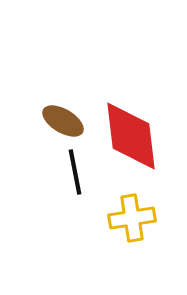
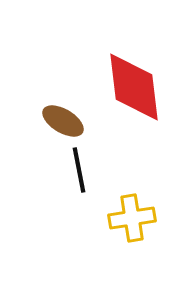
red diamond: moved 3 px right, 49 px up
black line: moved 4 px right, 2 px up
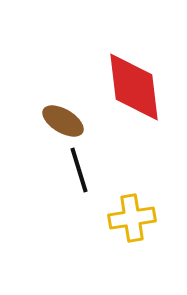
black line: rotated 6 degrees counterclockwise
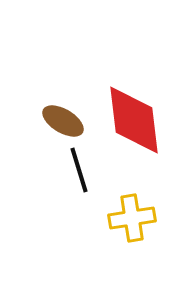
red diamond: moved 33 px down
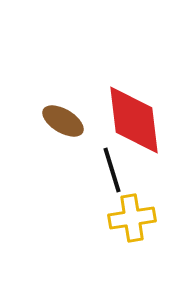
black line: moved 33 px right
